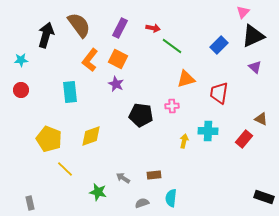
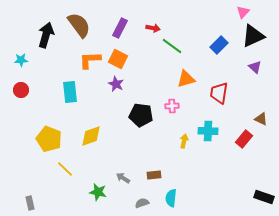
orange L-shape: rotated 50 degrees clockwise
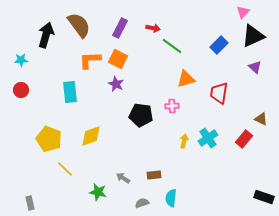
cyan cross: moved 7 px down; rotated 36 degrees counterclockwise
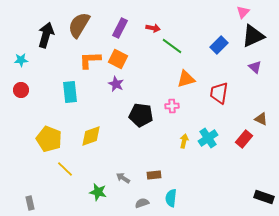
brown semicircle: rotated 112 degrees counterclockwise
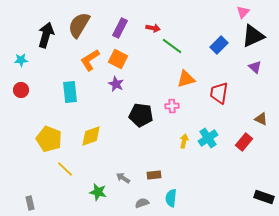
orange L-shape: rotated 30 degrees counterclockwise
red rectangle: moved 3 px down
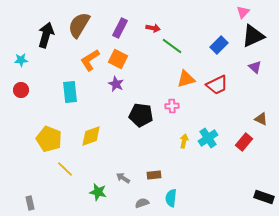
red trapezoid: moved 2 px left, 8 px up; rotated 125 degrees counterclockwise
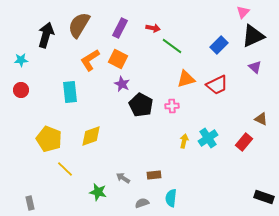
purple star: moved 6 px right
black pentagon: moved 10 px up; rotated 20 degrees clockwise
